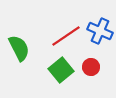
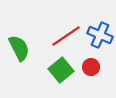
blue cross: moved 4 px down
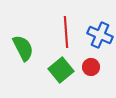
red line: moved 4 px up; rotated 60 degrees counterclockwise
green semicircle: moved 4 px right
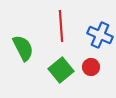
red line: moved 5 px left, 6 px up
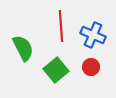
blue cross: moved 7 px left
green square: moved 5 px left
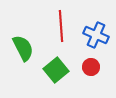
blue cross: moved 3 px right
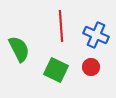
green semicircle: moved 4 px left, 1 px down
green square: rotated 25 degrees counterclockwise
